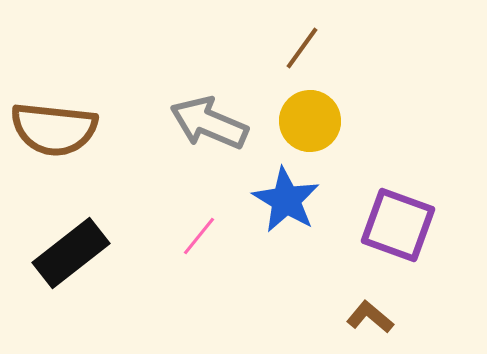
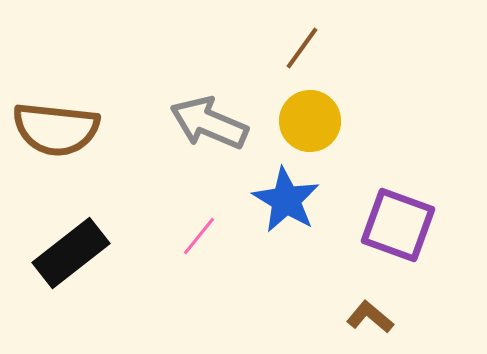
brown semicircle: moved 2 px right
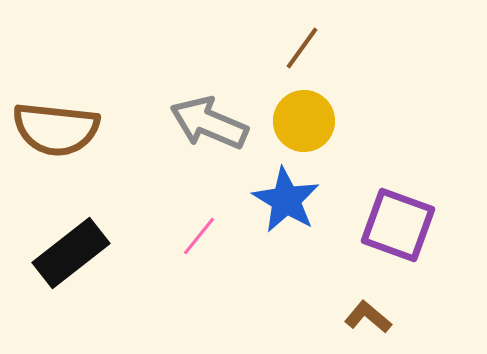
yellow circle: moved 6 px left
brown L-shape: moved 2 px left
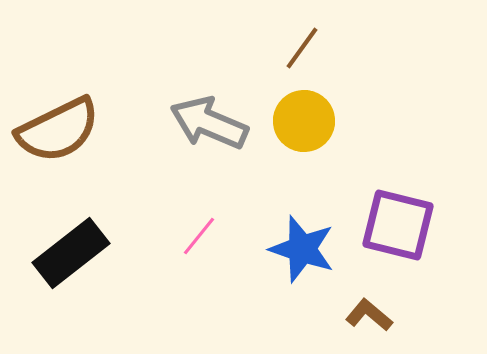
brown semicircle: moved 2 px right, 1 px down; rotated 32 degrees counterclockwise
blue star: moved 16 px right, 49 px down; rotated 12 degrees counterclockwise
purple square: rotated 6 degrees counterclockwise
brown L-shape: moved 1 px right, 2 px up
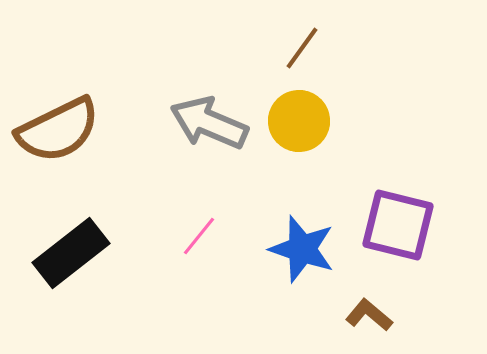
yellow circle: moved 5 px left
